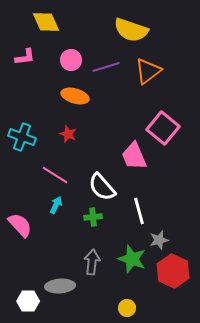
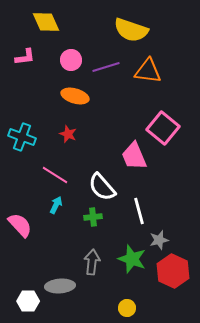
orange triangle: rotated 44 degrees clockwise
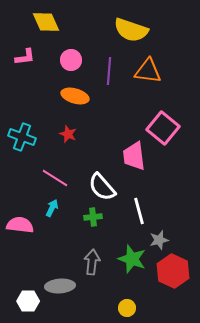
purple line: moved 3 px right, 4 px down; rotated 68 degrees counterclockwise
pink trapezoid: rotated 16 degrees clockwise
pink line: moved 3 px down
cyan arrow: moved 4 px left, 3 px down
pink semicircle: rotated 40 degrees counterclockwise
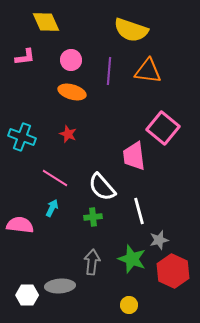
orange ellipse: moved 3 px left, 4 px up
white hexagon: moved 1 px left, 6 px up
yellow circle: moved 2 px right, 3 px up
